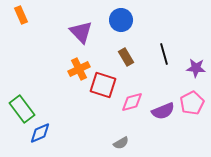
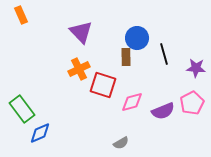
blue circle: moved 16 px right, 18 px down
brown rectangle: rotated 30 degrees clockwise
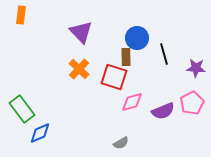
orange rectangle: rotated 30 degrees clockwise
orange cross: rotated 20 degrees counterclockwise
red square: moved 11 px right, 8 px up
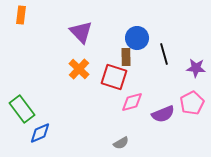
purple semicircle: moved 3 px down
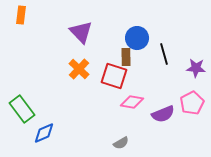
red square: moved 1 px up
pink diamond: rotated 25 degrees clockwise
blue diamond: moved 4 px right
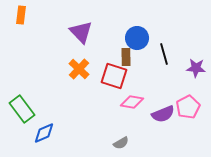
pink pentagon: moved 4 px left, 4 px down
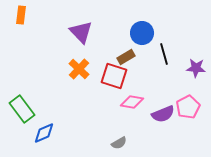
blue circle: moved 5 px right, 5 px up
brown rectangle: rotated 60 degrees clockwise
gray semicircle: moved 2 px left
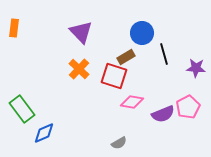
orange rectangle: moved 7 px left, 13 px down
